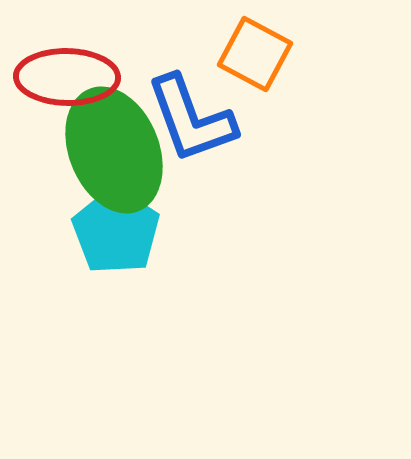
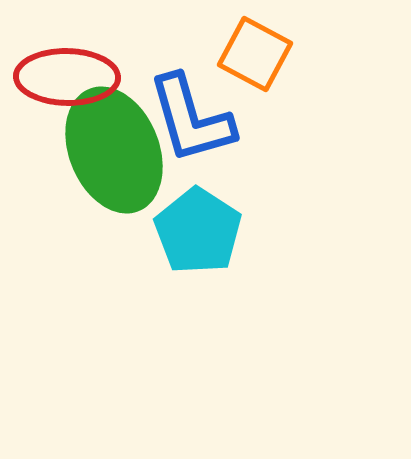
blue L-shape: rotated 4 degrees clockwise
cyan pentagon: moved 82 px right
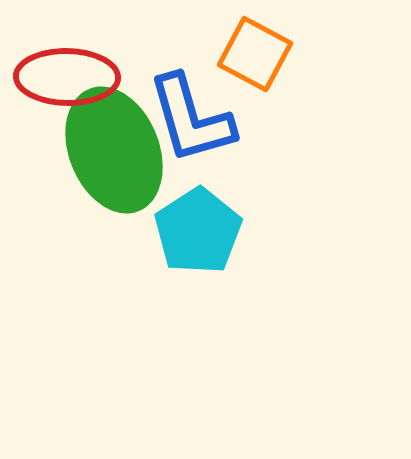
cyan pentagon: rotated 6 degrees clockwise
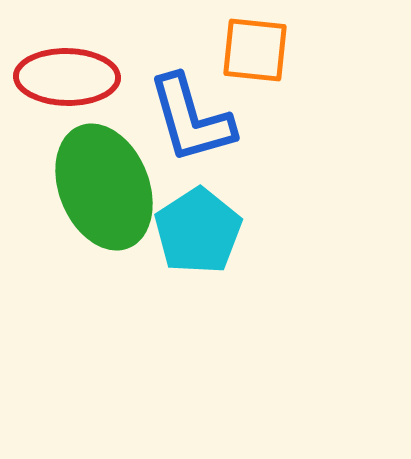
orange square: moved 4 px up; rotated 22 degrees counterclockwise
green ellipse: moved 10 px left, 37 px down
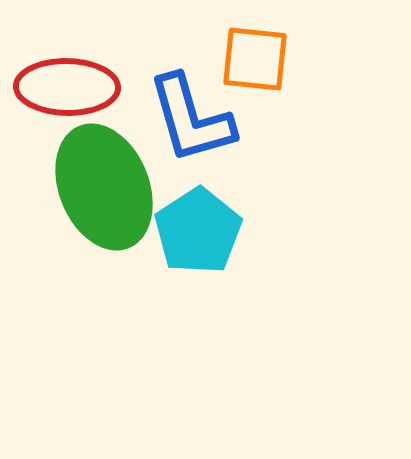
orange square: moved 9 px down
red ellipse: moved 10 px down
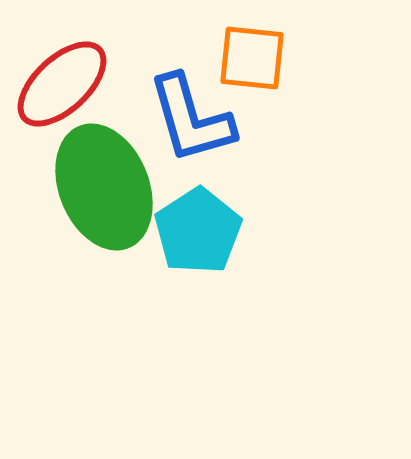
orange square: moved 3 px left, 1 px up
red ellipse: moved 5 px left, 3 px up; rotated 44 degrees counterclockwise
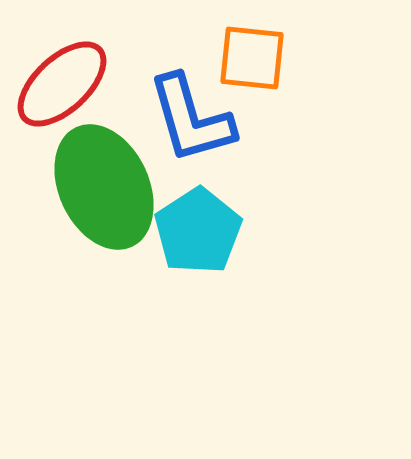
green ellipse: rotated 3 degrees counterclockwise
